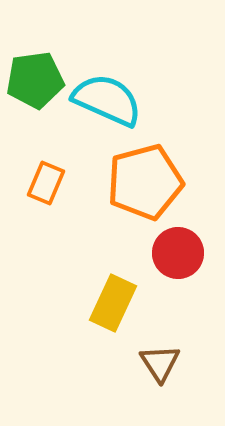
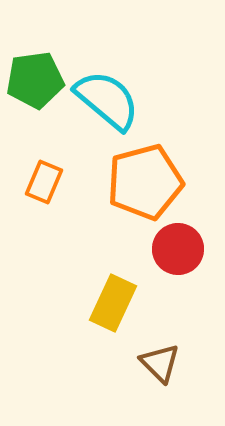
cyan semicircle: rotated 16 degrees clockwise
orange rectangle: moved 2 px left, 1 px up
red circle: moved 4 px up
brown triangle: rotated 12 degrees counterclockwise
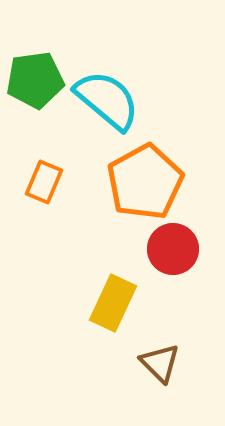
orange pentagon: rotated 14 degrees counterclockwise
red circle: moved 5 px left
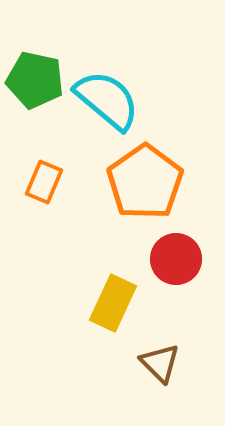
green pentagon: rotated 20 degrees clockwise
orange pentagon: rotated 6 degrees counterclockwise
red circle: moved 3 px right, 10 px down
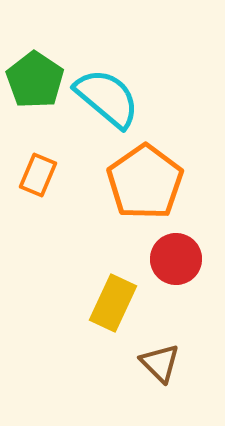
green pentagon: rotated 22 degrees clockwise
cyan semicircle: moved 2 px up
orange rectangle: moved 6 px left, 7 px up
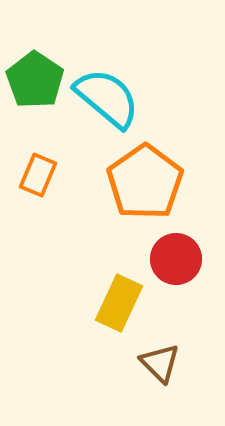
yellow rectangle: moved 6 px right
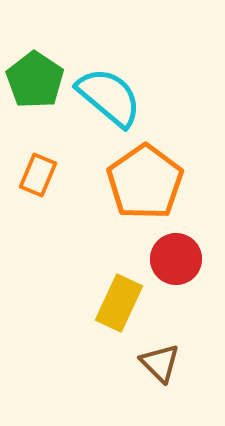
cyan semicircle: moved 2 px right, 1 px up
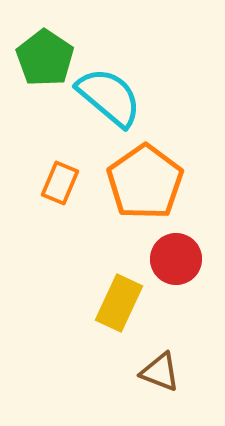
green pentagon: moved 10 px right, 22 px up
orange rectangle: moved 22 px right, 8 px down
brown triangle: moved 9 px down; rotated 24 degrees counterclockwise
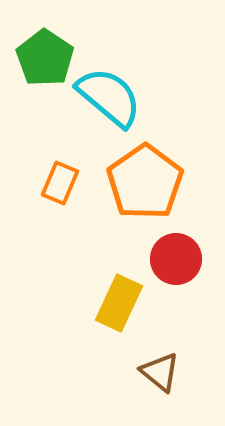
brown triangle: rotated 18 degrees clockwise
